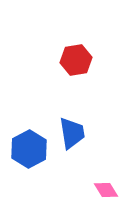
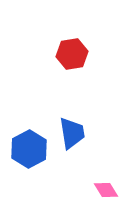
red hexagon: moved 4 px left, 6 px up
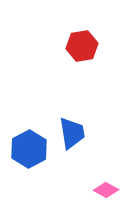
red hexagon: moved 10 px right, 8 px up
pink diamond: rotated 30 degrees counterclockwise
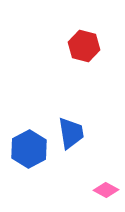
red hexagon: moved 2 px right; rotated 24 degrees clockwise
blue trapezoid: moved 1 px left
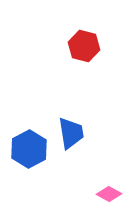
pink diamond: moved 3 px right, 4 px down
